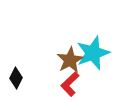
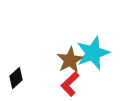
black diamond: rotated 20 degrees clockwise
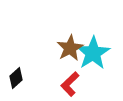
cyan star: rotated 12 degrees counterclockwise
brown star: moved 12 px up
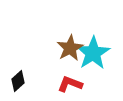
black diamond: moved 2 px right, 3 px down
red L-shape: rotated 65 degrees clockwise
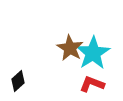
brown star: rotated 12 degrees counterclockwise
red L-shape: moved 22 px right
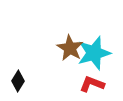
cyan star: moved 1 px right; rotated 16 degrees clockwise
black diamond: rotated 15 degrees counterclockwise
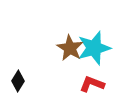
cyan star: moved 5 px up
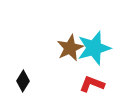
brown star: rotated 16 degrees clockwise
black diamond: moved 5 px right
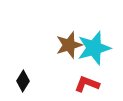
brown star: moved 1 px left, 3 px up; rotated 8 degrees clockwise
red L-shape: moved 5 px left
